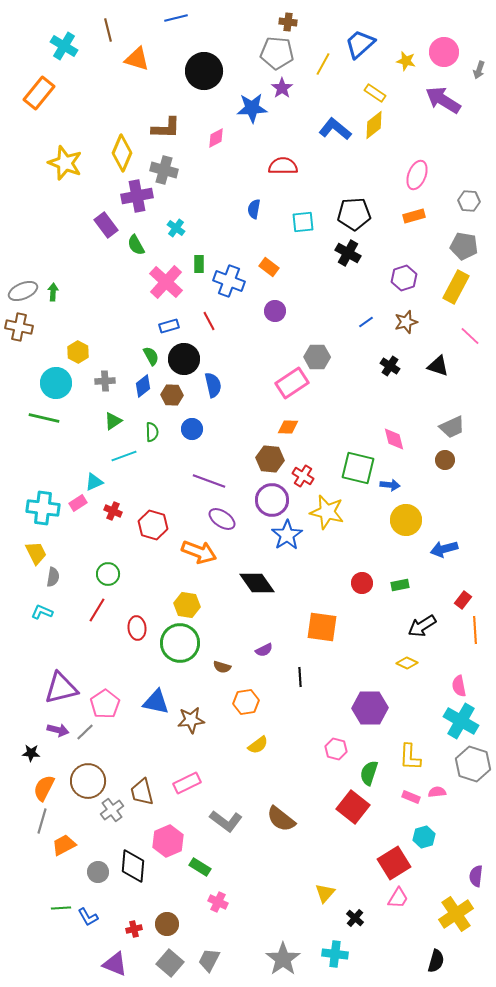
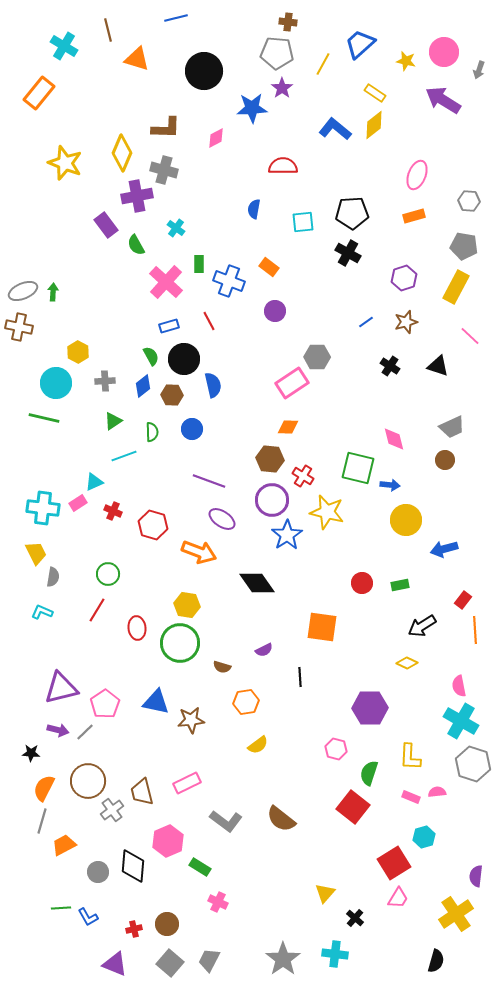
black pentagon at (354, 214): moved 2 px left, 1 px up
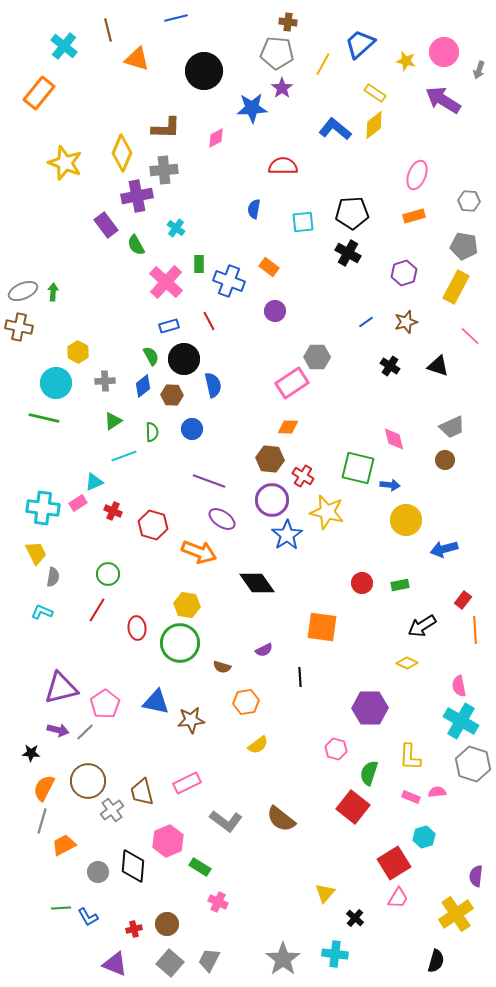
cyan cross at (64, 46): rotated 8 degrees clockwise
gray cross at (164, 170): rotated 20 degrees counterclockwise
purple hexagon at (404, 278): moved 5 px up
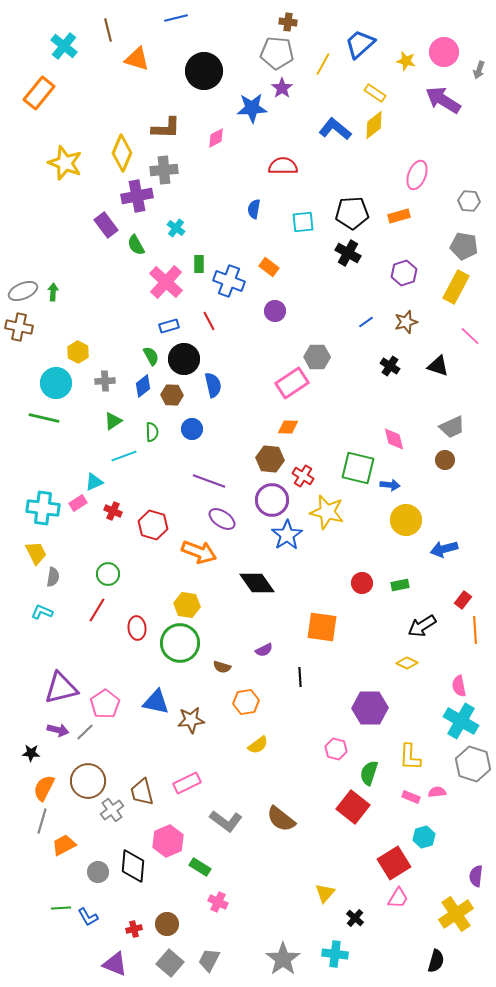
orange rectangle at (414, 216): moved 15 px left
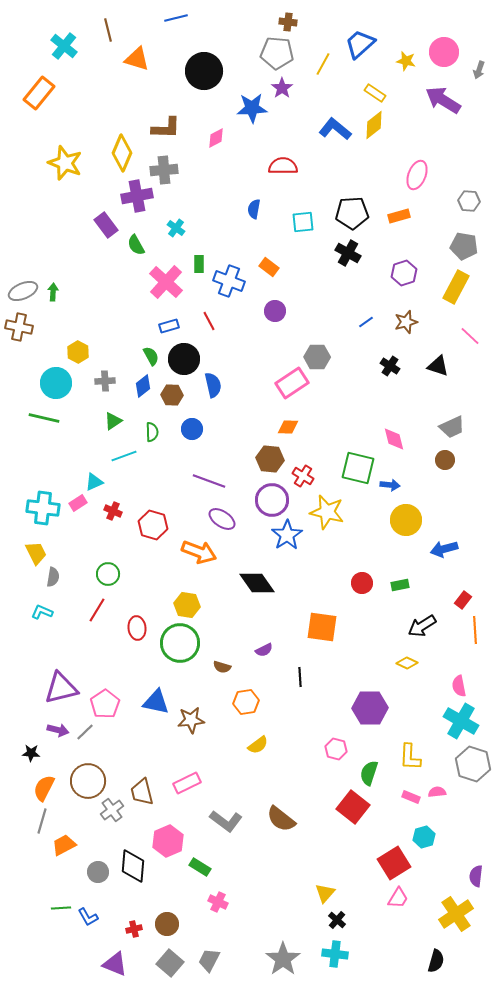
black cross at (355, 918): moved 18 px left, 2 px down
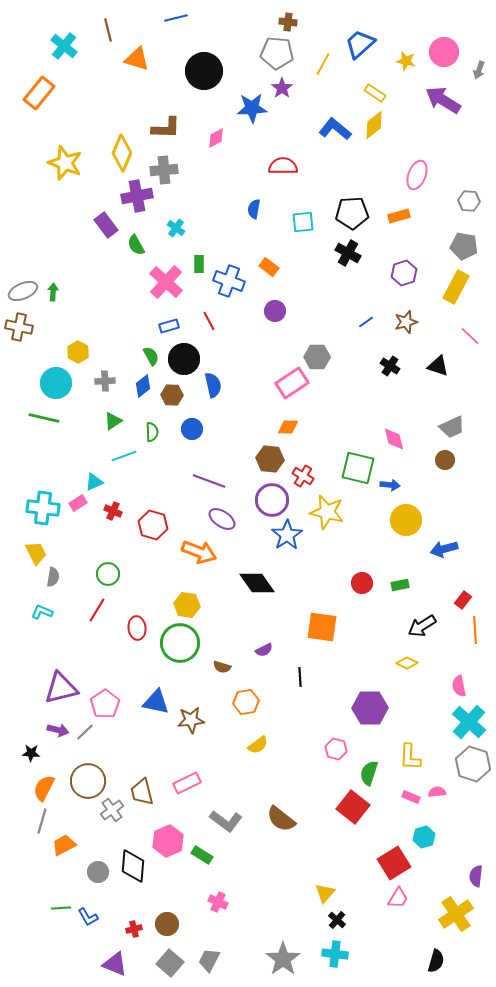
cyan cross at (461, 721): moved 8 px right, 1 px down; rotated 12 degrees clockwise
green rectangle at (200, 867): moved 2 px right, 12 px up
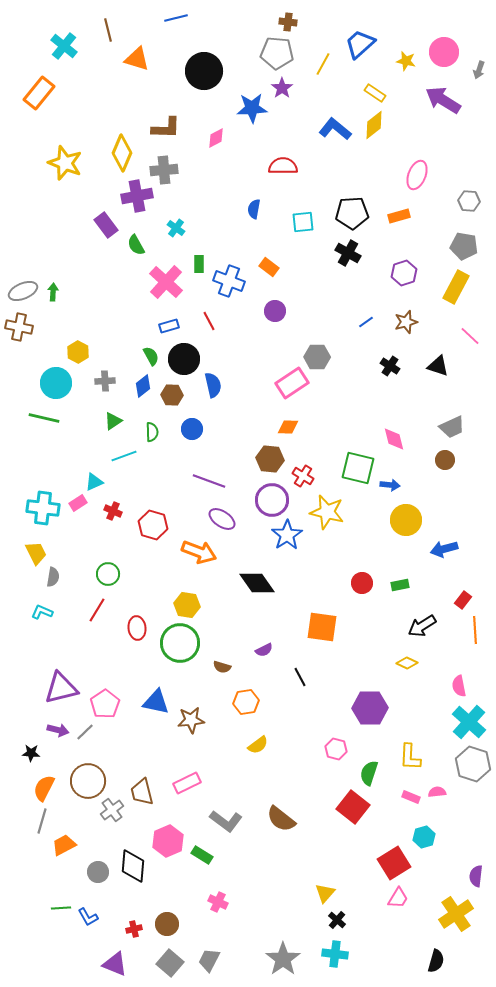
black line at (300, 677): rotated 24 degrees counterclockwise
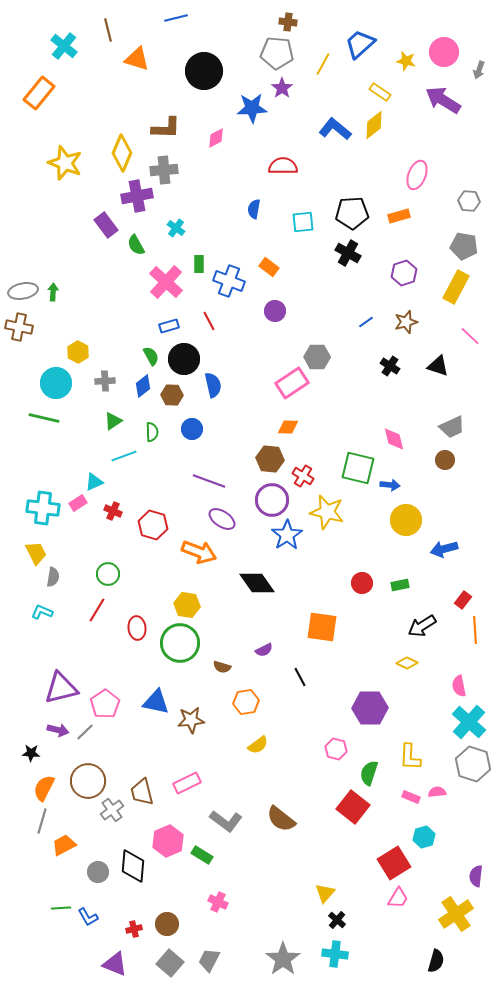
yellow rectangle at (375, 93): moved 5 px right, 1 px up
gray ellipse at (23, 291): rotated 12 degrees clockwise
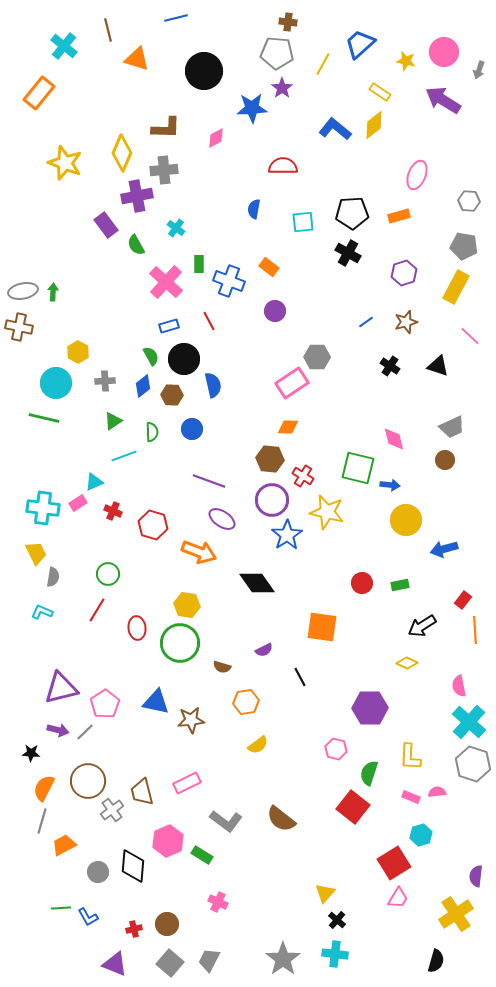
cyan hexagon at (424, 837): moved 3 px left, 2 px up
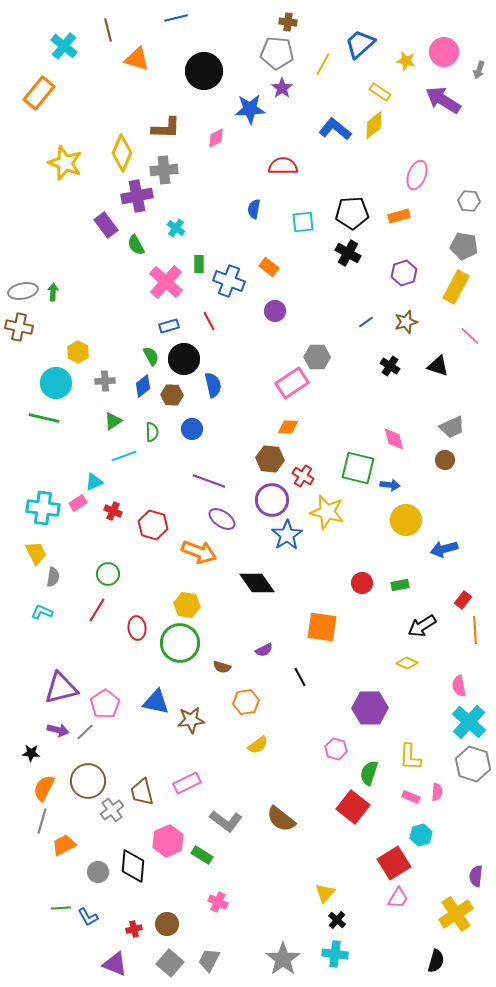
blue star at (252, 108): moved 2 px left, 1 px down
pink semicircle at (437, 792): rotated 102 degrees clockwise
